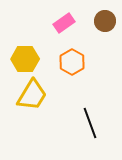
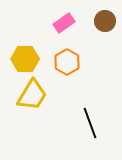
orange hexagon: moved 5 px left
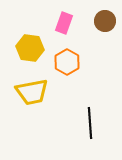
pink rectangle: rotated 35 degrees counterclockwise
yellow hexagon: moved 5 px right, 11 px up; rotated 8 degrees clockwise
yellow trapezoid: moved 3 px up; rotated 48 degrees clockwise
black line: rotated 16 degrees clockwise
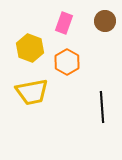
yellow hexagon: rotated 12 degrees clockwise
black line: moved 12 px right, 16 px up
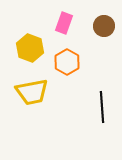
brown circle: moved 1 px left, 5 px down
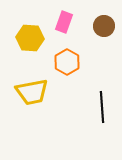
pink rectangle: moved 1 px up
yellow hexagon: moved 10 px up; rotated 16 degrees counterclockwise
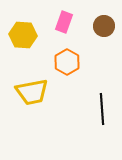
yellow hexagon: moved 7 px left, 3 px up
black line: moved 2 px down
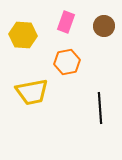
pink rectangle: moved 2 px right
orange hexagon: rotated 20 degrees clockwise
black line: moved 2 px left, 1 px up
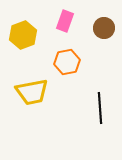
pink rectangle: moved 1 px left, 1 px up
brown circle: moved 2 px down
yellow hexagon: rotated 24 degrees counterclockwise
